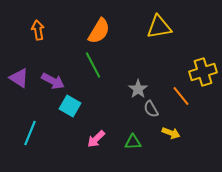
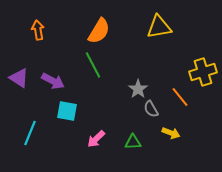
orange line: moved 1 px left, 1 px down
cyan square: moved 3 px left, 5 px down; rotated 20 degrees counterclockwise
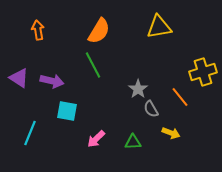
purple arrow: moved 1 px left; rotated 15 degrees counterclockwise
